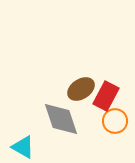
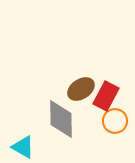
gray diamond: rotated 18 degrees clockwise
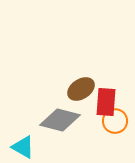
red rectangle: moved 6 px down; rotated 24 degrees counterclockwise
gray diamond: moved 1 px left, 1 px down; rotated 75 degrees counterclockwise
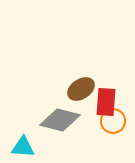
orange circle: moved 2 px left
cyan triangle: rotated 25 degrees counterclockwise
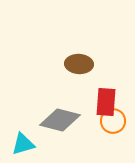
brown ellipse: moved 2 px left, 25 px up; rotated 36 degrees clockwise
cyan triangle: moved 3 px up; rotated 20 degrees counterclockwise
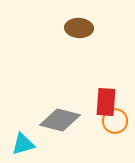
brown ellipse: moved 36 px up
orange circle: moved 2 px right
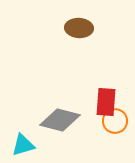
cyan triangle: moved 1 px down
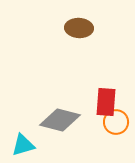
orange circle: moved 1 px right, 1 px down
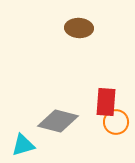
gray diamond: moved 2 px left, 1 px down
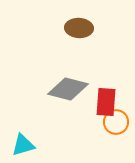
gray diamond: moved 10 px right, 32 px up
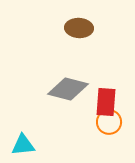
orange circle: moved 7 px left
cyan triangle: rotated 10 degrees clockwise
